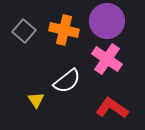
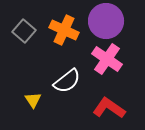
purple circle: moved 1 px left
orange cross: rotated 12 degrees clockwise
yellow triangle: moved 3 px left
red L-shape: moved 3 px left
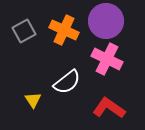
gray square: rotated 20 degrees clockwise
pink cross: rotated 8 degrees counterclockwise
white semicircle: moved 1 px down
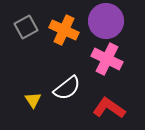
gray square: moved 2 px right, 4 px up
white semicircle: moved 6 px down
